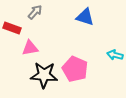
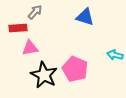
red rectangle: moved 6 px right; rotated 24 degrees counterclockwise
black star: rotated 24 degrees clockwise
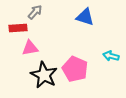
cyan arrow: moved 4 px left, 1 px down
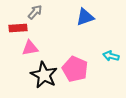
blue triangle: rotated 36 degrees counterclockwise
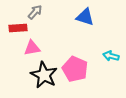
blue triangle: rotated 36 degrees clockwise
pink triangle: moved 2 px right
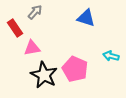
blue triangle: moved 1 px right, 1 px down
red rectangle: moved 3 px left; rotated 60 degrees clockwise
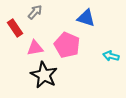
pink triangle: moved 3 px right
pink pentagon: moved 8 px left, 24 px up
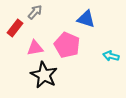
blue triangle: moved 1 px down
red rectangle: rotated 72 degrees clockwise
